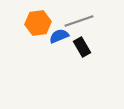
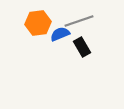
blue semicircle: moved 1 px right, 2 px up
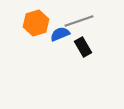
orange hexagon: moved 2 px left; rotated 10 degrees counterclockwise
black rectangle: moved 1 px right
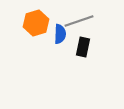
blue semicircle: rotated 114 degrees clockwise
black rectangle: rotated 42 degrees clockwise
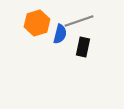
orange hexagon: moved 1 px right
blue semicircle: rotated 12 degrees clockwise
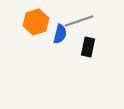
orange hexagon: moved 1 px left, 1 px up
black rectangle: moved 5 px right
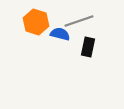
orange hexagon: rotated 25 degrees counterclockwise
blue semicircle: rotated 90 degrees counterclockwise
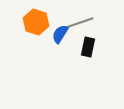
gray line: moved 2 px down
blue semicircle: rotated 72 degrees counterclockwise
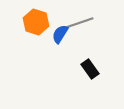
black rectangle: moved 2 px right, 22 px down; rotated 48 degrees counterclockwise
